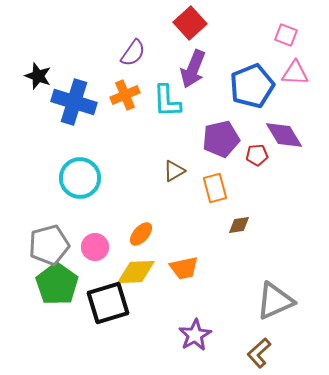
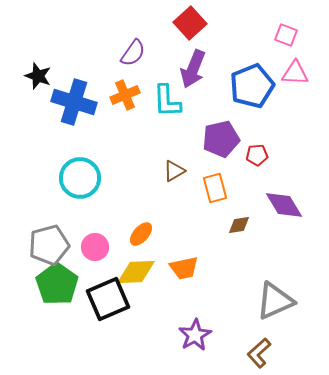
purple diamond: moved 70 px down
black square: moved 4 px up; rotated 6 degrees counterclockwise
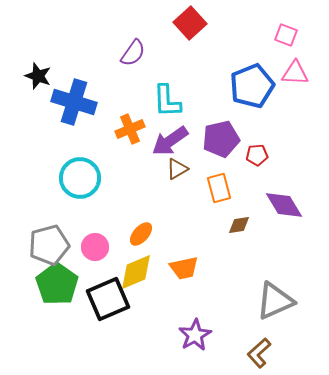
purple arrow: moved 23 px left, 72 px down; rotated 33 degrees clockwise
orange cross: moved 5 px right, 34 px down
brown triangle: moved 3 px right, 2 px up
orange rectangle: moved 4 px right
yellow diamond: rotated 21 degrees counterclockwise
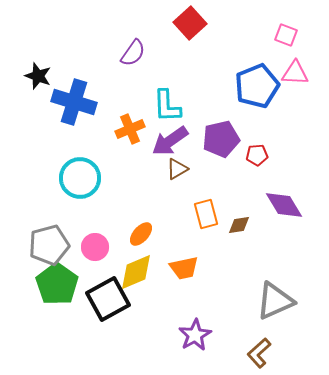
blue pentagon: moved 5 px right
cyan L-shape: moved 5 px down
orange rectangle: moved 13 px left, 26 px down
black square: rotated 6 degrees counterclockwise
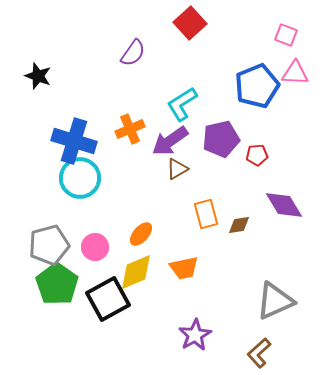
blue cross: moved 39 px down
cyan L-shape: moved 15 px right, 2 px up; rotated 60 degrees clockwise
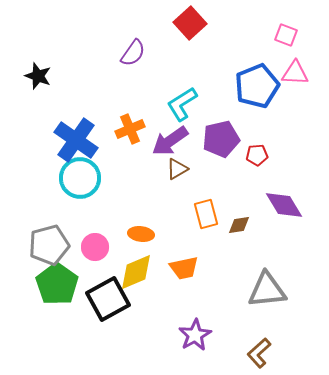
blue cross: moved 2 px right, 1 px up; rotated 18 degrees clockwise
orange ellipse: rotated 55 degrees clockwise
gray triangle: moved 8 px left, 11 px up; rotated 18 degrees clockwise
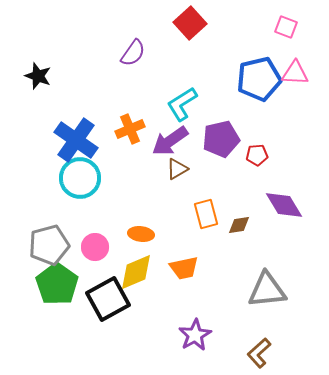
pink square: moved 8 px up
blue pentagon: moved 2 px right, 7 px up; rotated 9 degrees clockwise
